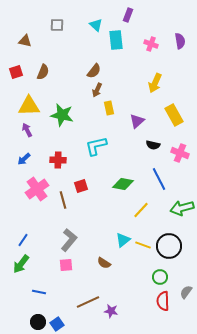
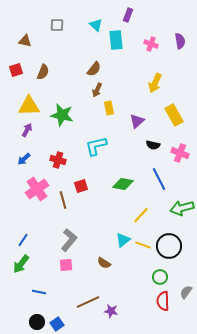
brown semicircle at (94, 71): moved 2 px up
red square at (16, 72): moved 2 px up
purple arrow at (27, 130): rotated 56 degrees clockwise
red cross at (58, 160): rotated 14 degrees clockwise
yellow line at (141, 210): moved 5 px down
black circle at (38, 322): moved 1 px left
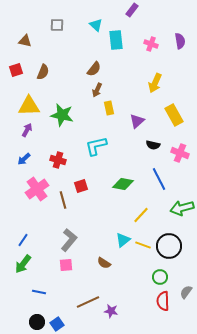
purple rectangle at (128, 15): moved 4 px right, 5 px up; rotated 16 degrees clockwise
green arrow at (21, 264): moved 2 px right
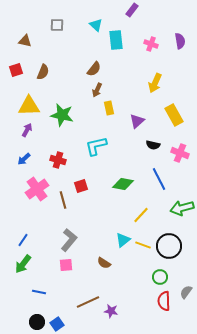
red semicircle at (163, 301): moved 1 px right
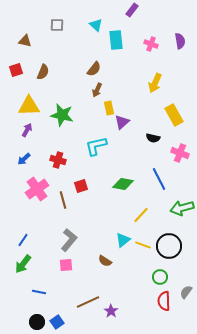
purple triangle at (137, 121): moved 15 px left, 1 px down
black semicircle at (153, 145): moved 7 px up
brown semicircle at (104, 263): moved 1 px right, 2 px up
purple star at (111, 311): rotated 24 degrees clockwise
blue square at (57, 324): moved 2 px up
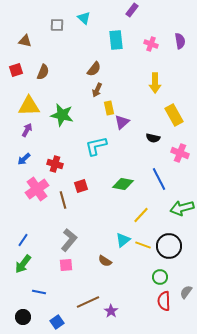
cyan triangle at (96, 25): moved 12 px left, 7 px up
yellow arrow at (155, 83): rotated 24 degrees counterclockwise
red cross at (58, 160): moved 3 px left, 4 px down
black circle at (37, 322): moved 14 px left, 5 px up
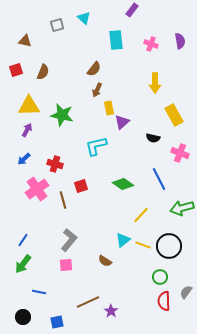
gray square at (57, 25): rotated 16 degrees counterclockwise
green diamond at (123, 184): rotated 25 degrees clockwise
blue square at (57, 322): rotated 24 degrees clockwise
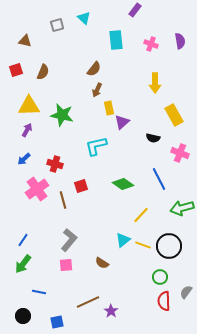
purple rectangle at (132, 10): moved 3 px right
brown semicircle at (105, 261): moved 3 px left, 2 px down
black circle at (23, 317): moved 1 px up
